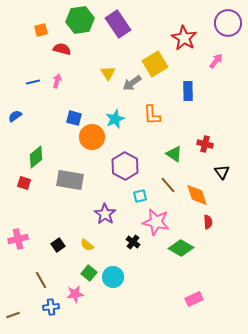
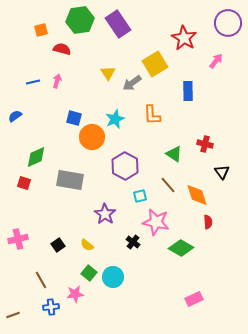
green diamond at (36, 157): rotated 15 degrees clockwise
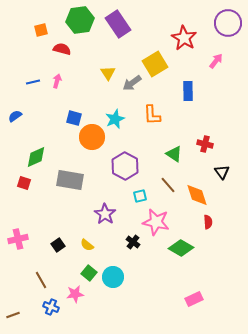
blue cross at (51, 307): rotated 28 degrees clockwise
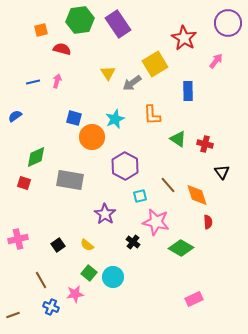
green triangle at (174, 154): moved 4 px right, 15 px up
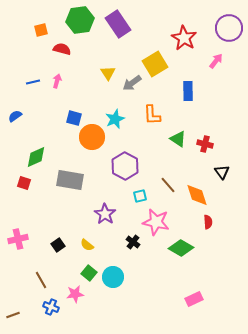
purple circle at (228, 23): moved 1 px right, 5 px down
